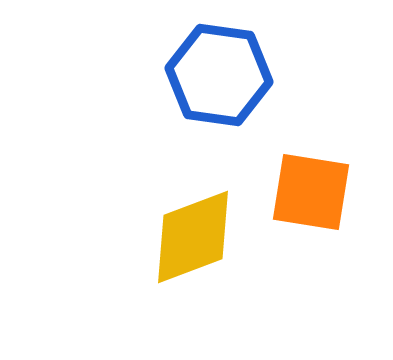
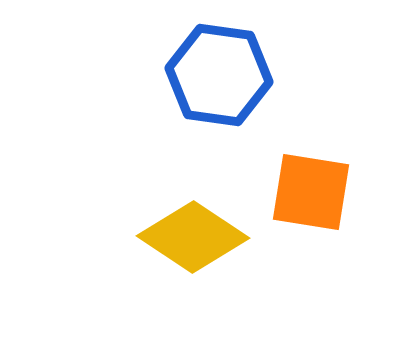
yellow diamond: rotated 54 degrees clockwise
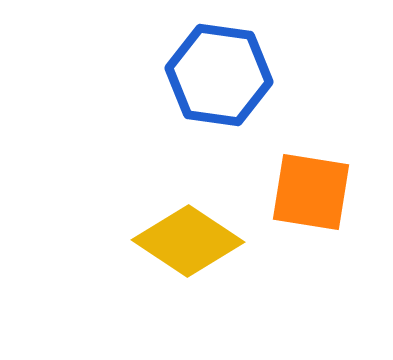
yellow diamond: moved 5 px left, 4 px down
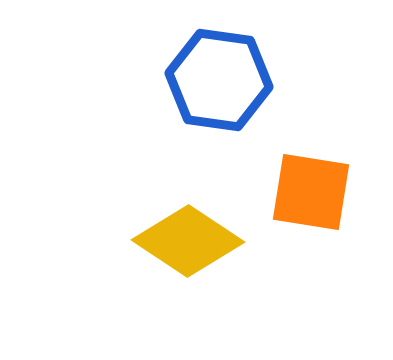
blue hexagon: moved 5 px down
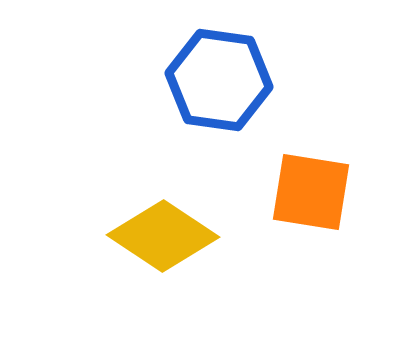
yellow diamond: moved 25 px left, 5 px up
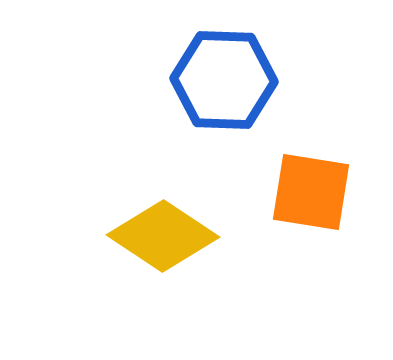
blue hexagon: moved 5 px right; rotated 6 degrees counterclockwise
